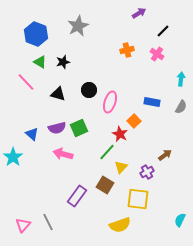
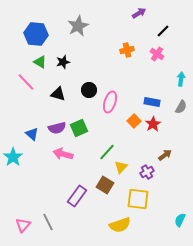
blue hexagon: rotated 15 degrees counterclockwise
red star: moved 33 px right, 10 px up; rotated 14 degrees clockwise
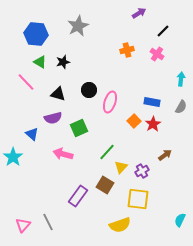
purple semicircle: moved 4 px left, 10 px up
purple cross: moved 5 px left, 1 px up
purple rectangle: moved 1 px right
